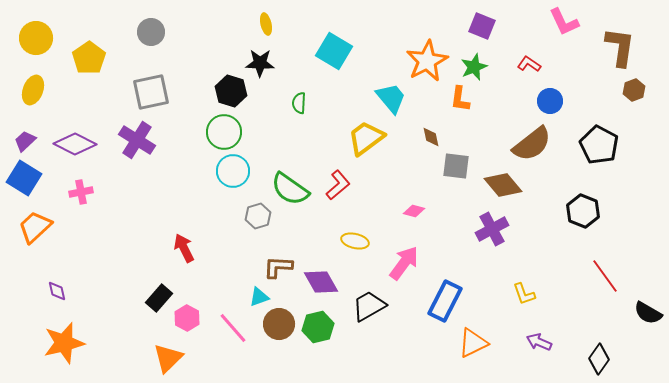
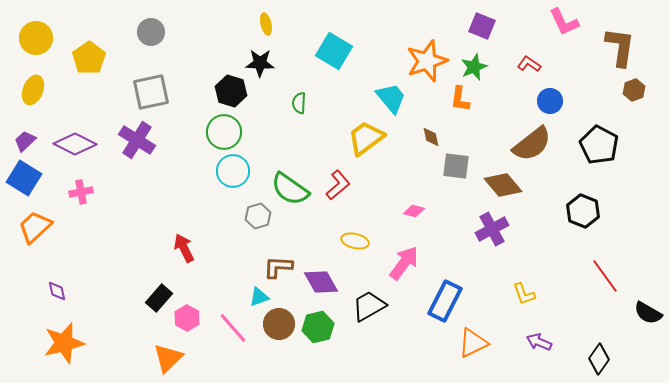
orange star at (427, 61): rotated 9 degrees clockwise
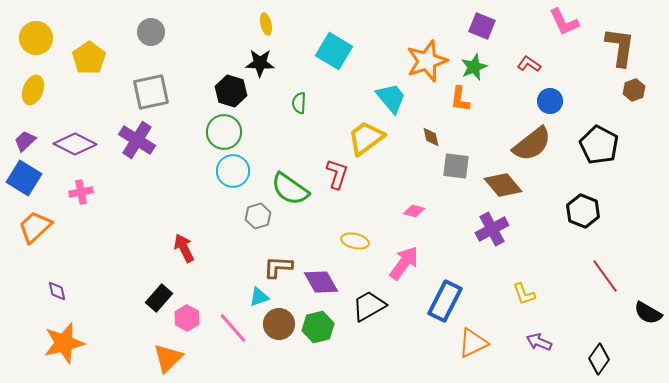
red L-shape at (338, 185): moved 1 px left, 11 px up; rotated 32 degrees counterclockwise
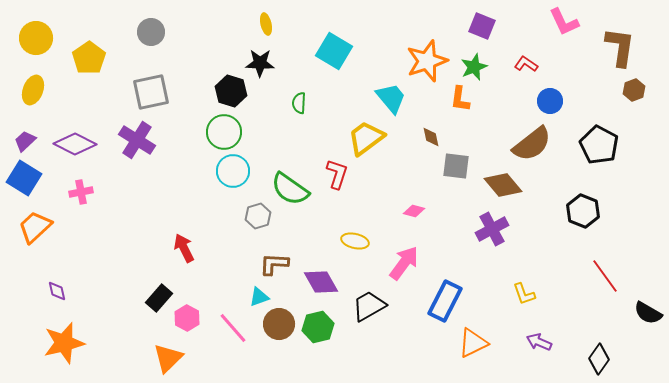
red L-shape at (529, 64): moved 3 px left
brown L-shape at (278, 267): moved 4 px left, 3 px up
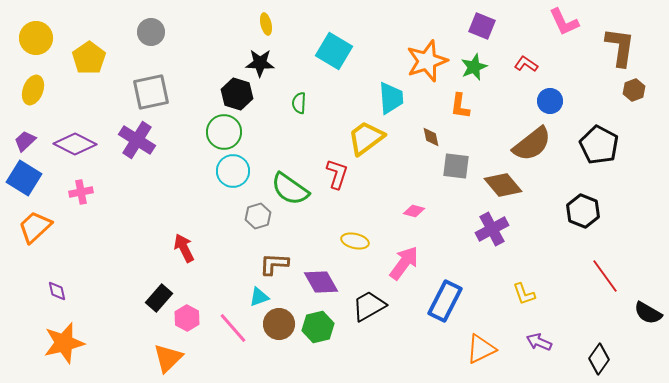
black hexagon at (231, 91): moved 6 px right, 3 px down
cyan trapezoid at (391, 98): rotated 36 degrees clockwise
orange L-shape at (460, 99): moved 7 px down
orange triangle at (473, 343): moved 8 px right, 6 px down
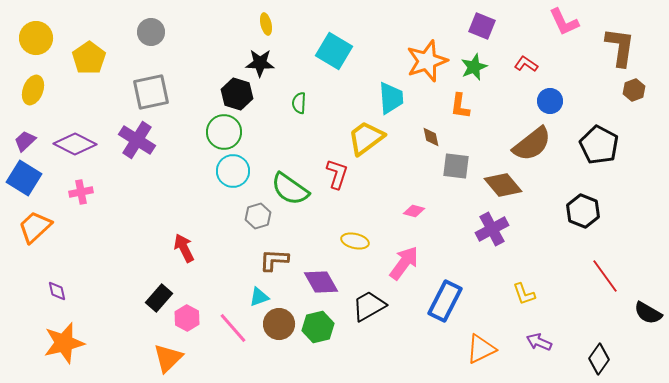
brown L-shape at (274, 264): moved 4 px up
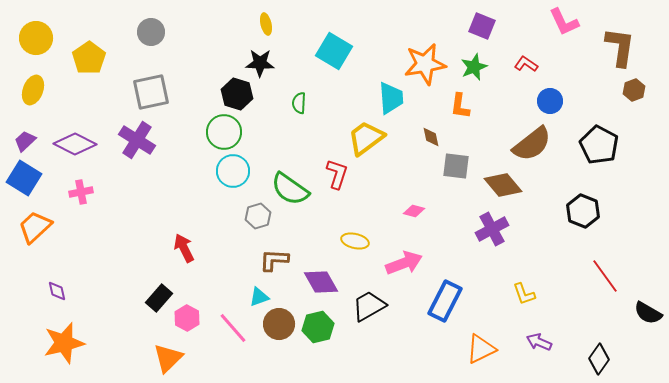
orange star at (427, 61): moved 2 px left, 3 px down; rotated 9 degrees clockwise
pink arrow at (404, 263): rotated 33 degrees clockwise
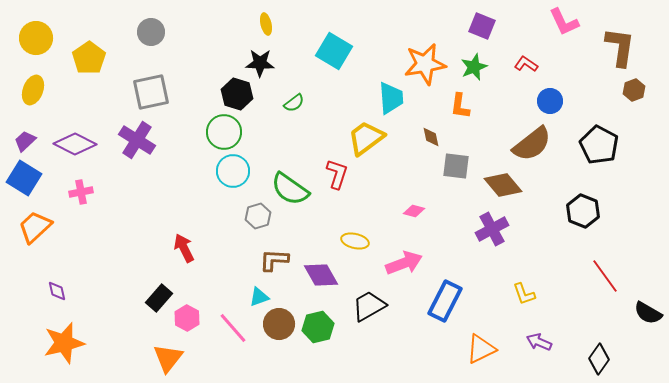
green semicircle at (299, 103): moved 5 px left; rotated 130 degrees counterclockwise
purple diamond at (321, 282): moved 7 px up
orange triangle at (168, 358): rotated 8 degrees counterclockwise
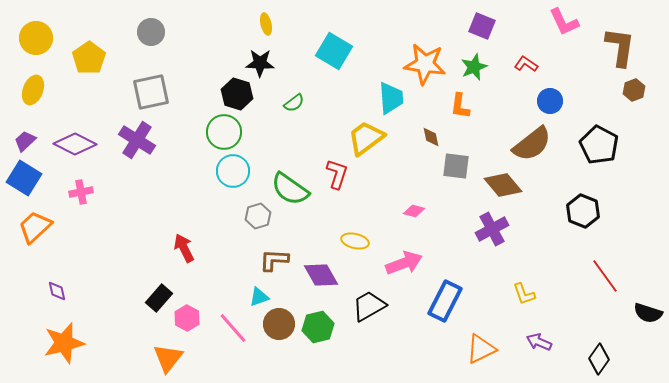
orange star at (425, 64): rotated 18 degrees clockwise
black semicircle at (648, 313): rotated 12 degrees counterclockwise
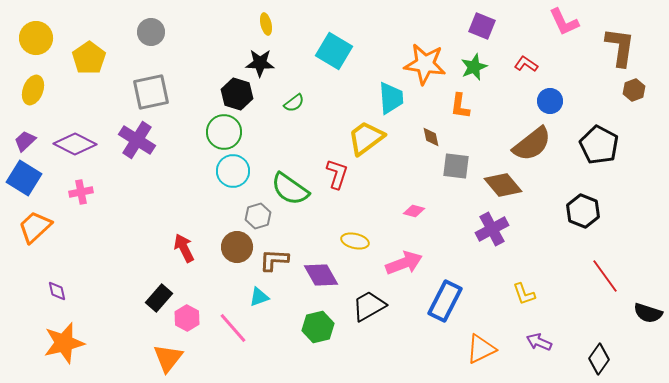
brown circle at (279, 324): moved 42 px left, 77 px up
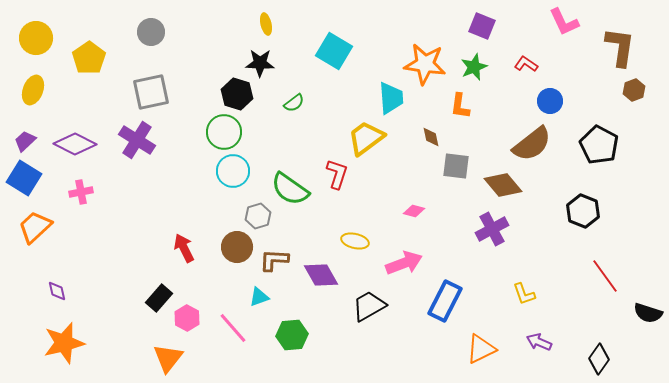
green hexagon at (318, 327): moved 26 px left, 8 px down; rotated 8 degrees clockwise
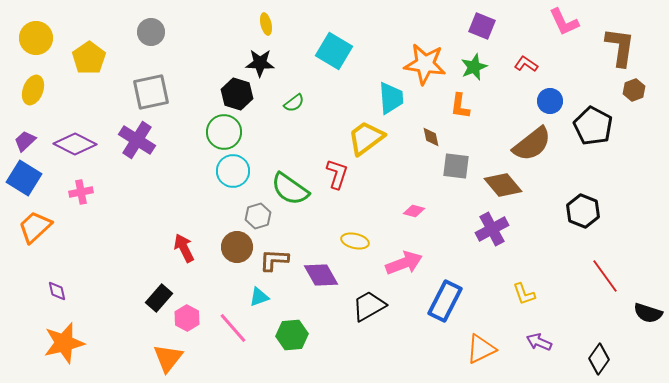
black pentagon at (599, 145): moved 6 px left, 19 px up
